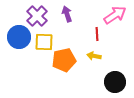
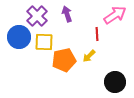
yellow arrow: moved 5 px left; rotated 56 degrees counterclockwise
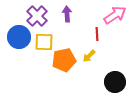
purple arrow: rotated 14 degrees clockwise
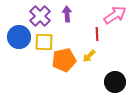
purple cross: moved 3 px right
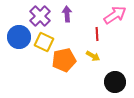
yellow square: rotated 24 degrees clockwise
yellow arrow: moved 4 px right; rotated 104 degrees counterclockwise
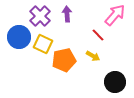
pink arrow: rotated 15 degrees counterclockwise
red line: moved 1 px right, 1 px down; rotated 40 degrees counterclockwise
yellow square: moved 1 px left, 2 px down
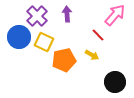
purple cross: moved 3 px left
yellow square: moved 1 px right, 2 px up
yellow arrow: moved 1 px left, 1 px up
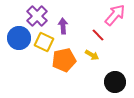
purple arrow: moved 4 px left, 12 px down
blue circle: moved 1 px down
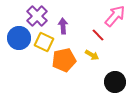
pink arrow: moved 1 px down
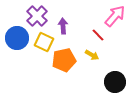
blue circle: moved 2 px left
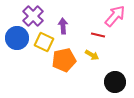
purple cross: moved 4 px left
red line: rotated 32 degrees counterclockwise
